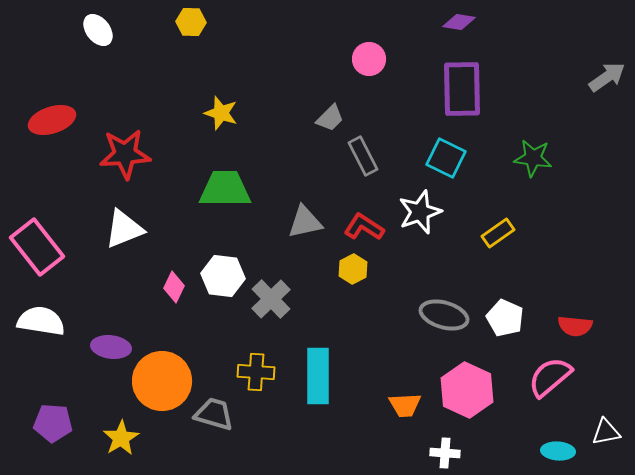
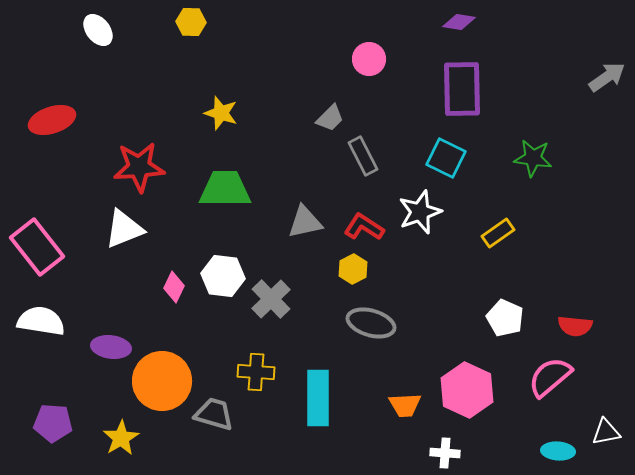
red star at (125, 154): moved 14 px right, 13 px down
gray ellipse at (444, 315): moved 73 px left, 8 px down
cyan rectangle at (318, 376): moved 22 px down
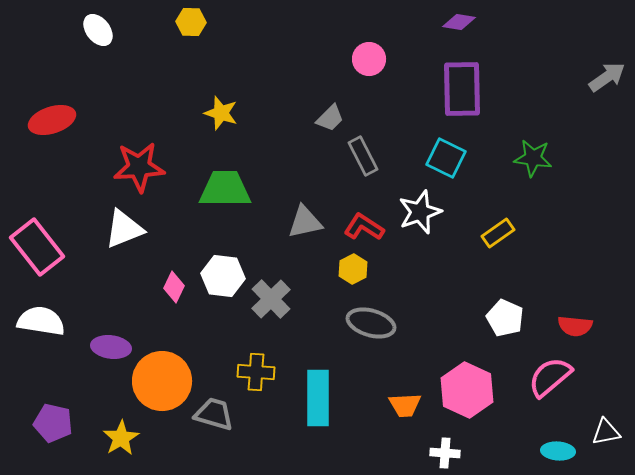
purple pentagon at (53, 423): rotated 9 degrees clockwise
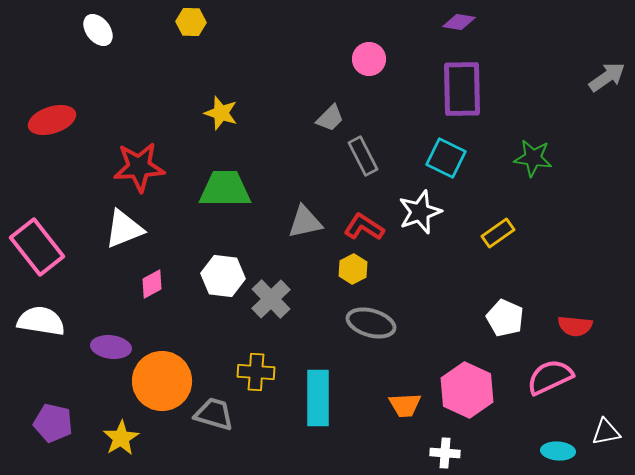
pink diamond at (174, 287): moved 22 px left, 3 px up; rotated 36 degrees clockwise
pink semicircle at (550, 377): rotated 15 degrees clockwise
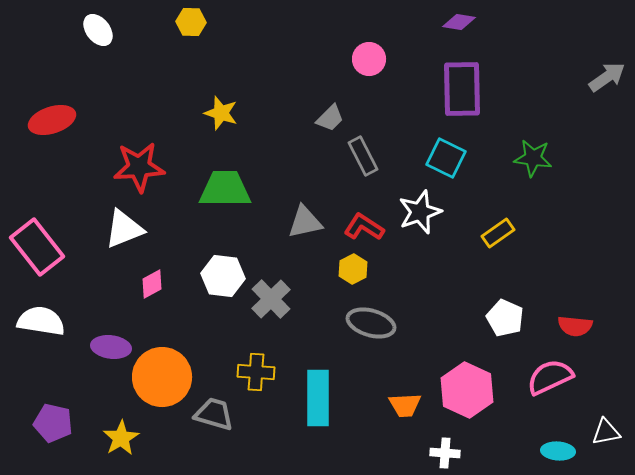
orange circle at (162, 381): moved 4 px up
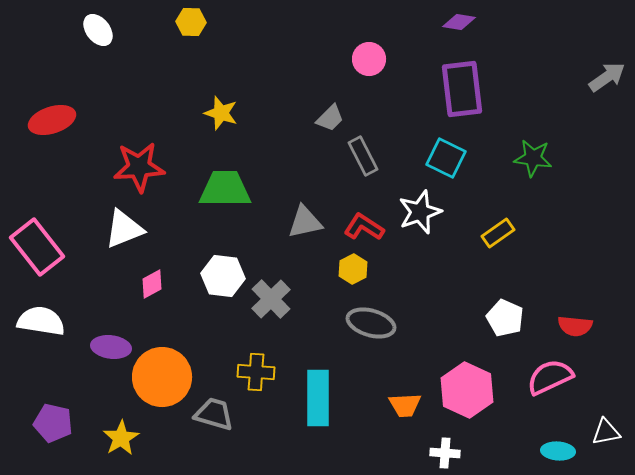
purple rectangle at (462, 89): rotated 6 degrees counterclockwise
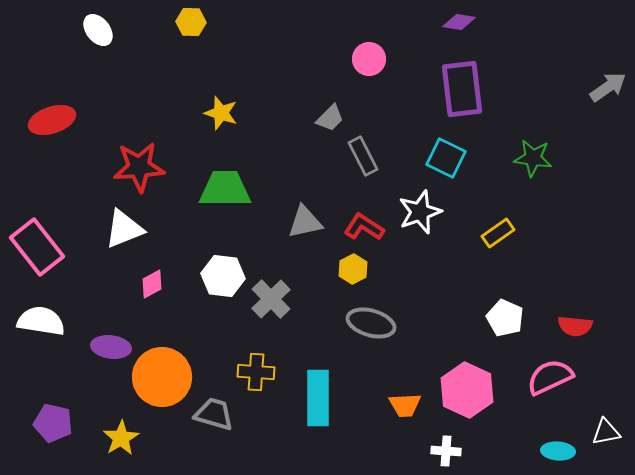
gray arrow at (607, 77): moved 1 px right, 10 px down
white cross at (445, 453): moved 1 px right, 2 px up
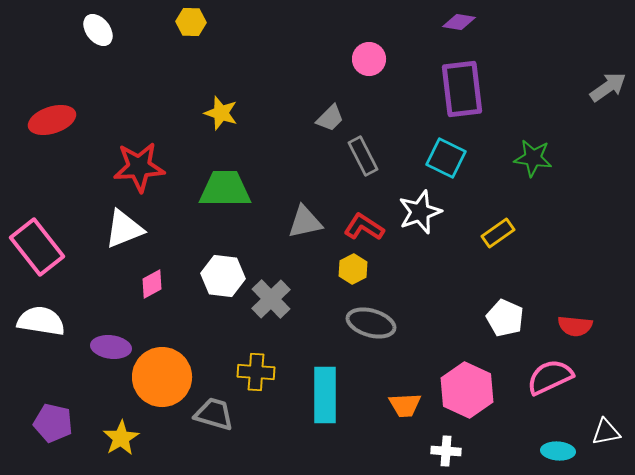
cyan rectangle at (318, 398): moved 7 px right, 3 px up
